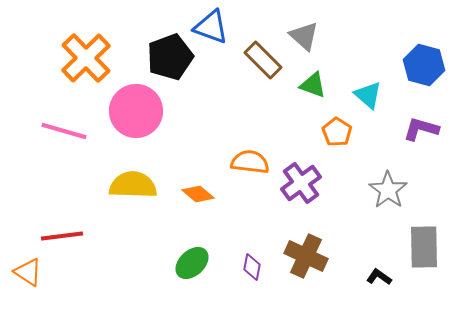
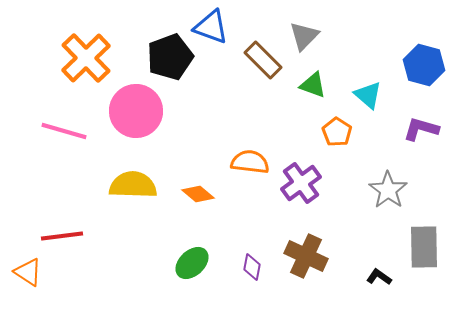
gray triangle: rotated 32 degrees clockwise
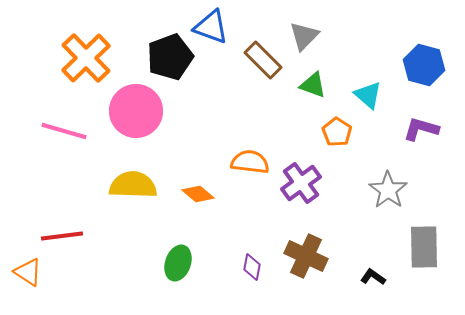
green ellipse: moved 14 px left; rotated 28 degrees counterclockwise
black L-shape: moved 6 px left
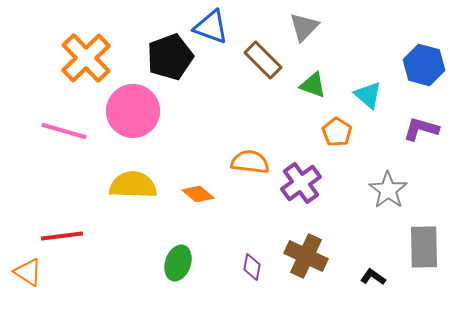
gray triangle: moved 9 px up
pink circle: moved 3 px left
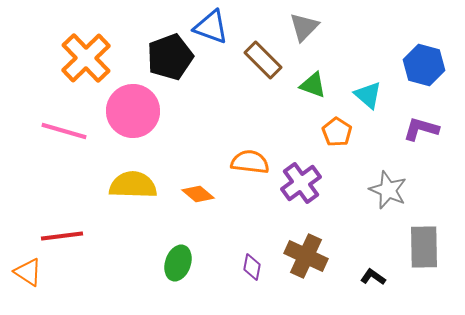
gray star: rotated 12 degrees counterclockwise
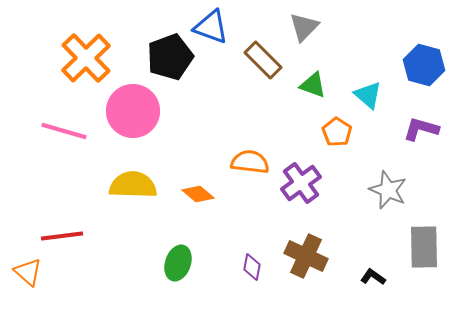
orange triangle: rotated 8 degrees clockwise
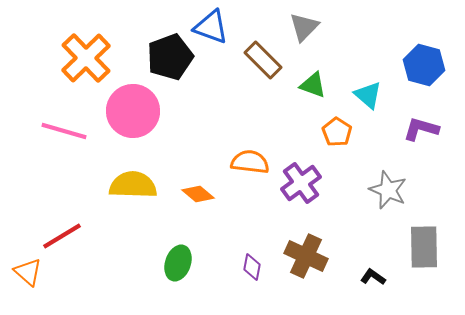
red line: rotated 24 degrees counterclockwise
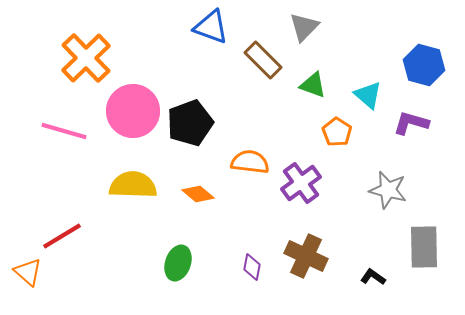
black pentagon: moved 20 px right, 66 px down
purple L-shape: moved 10 px left, 6 px up
gray star: rotated 9 degrees counterclockwise
